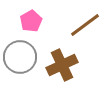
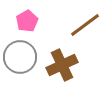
pink pentagon: moved 4 px left
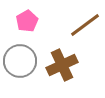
gray circle: moved 4 px down
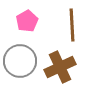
brown line: moved 13 px left; rotated 56 degrees counterclockwise
brown cross: moved 2 px left, 2 px down
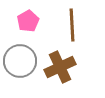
pink pentagon: moved 1 px right
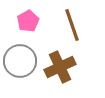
brown line: rotated 16 degrees counterclockwise
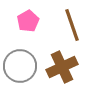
gray circle: moved 5 px down
brown cross: moved 2 px right
